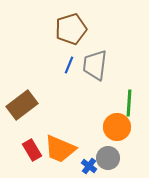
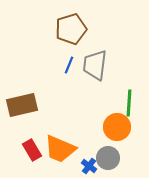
brown rectangle: rotated 24 degrees clockwise
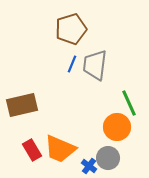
blue line: moved 3 px right, 1 px up
green line: rotated 28 degrees counterclockwise
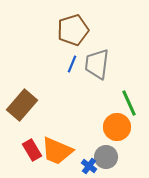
brown pentagon: moved 2 px right, 1 px down
gray trapezoid: moved 2 px right, 1 px up
brown rectangle: rotated 36 degrees counterclockwise
orange trapezoid: moved 3 px left, 2 px down
gray circle: moved 2 px left, 1 px up
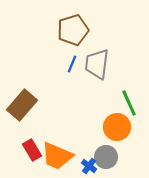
orange trapezoid: moved 5 px down
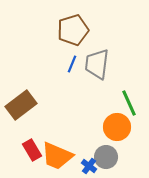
brown rectangle: moved 1 px left; rotated 12 degrees clockwise
